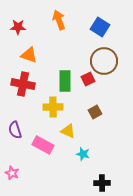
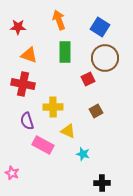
brown circle: moved 1 px right, 3 px up
green rectangle: moved 29 px up
brown square: moved 1 px right, 1 px up
purple semicircle: moved 12 px right, 9 px up
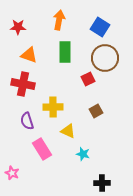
orange arrow: rotated 30 degrees clockwise
pink rectangle: moved 1 px left, 4 px down; rotated 30 degrees clockwise
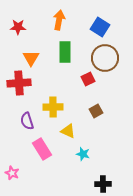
orange triangle: moved 2 px right, 3 px down; rotated 42 degrees clockwise
red cross: moved 4 px left, 1 px up; rotated 15 degrees counterclockwise
black cross: moved 1 px right, 1 px down
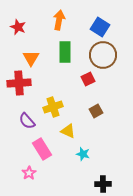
red star: rotated 21 degrees clockwise
brown circle: moved 2 px left, 3 px up
yellow cross: rotated 18 degrees counterclockwise
purple semicircle: rotated 24 degrees counterclockwise
pink star: moved 17 px right; rotated 16 degrees clockwise
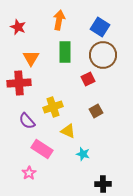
pink rectangle: rotated 25 degrees counterclockwise
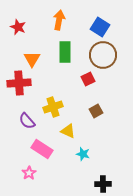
orange triangle: moved 1 px right, 1 px down
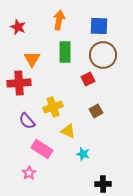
blue square: moved 1 px left, 1 px up; rotated 30 degrees counterclockwise
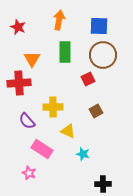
yellow cross: rotated 18 degrees clockwise
pink star: rotated 16 degrees counterclockwise
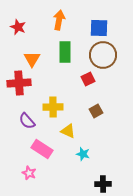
blue square: moved 2 px down
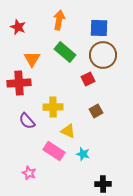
green rectangle: rotated 50 degrees counterclockwise
pink rectangle: moved 12 px right, 2 px down
